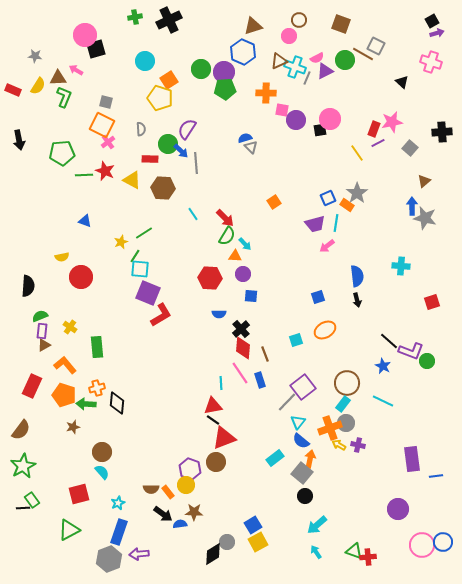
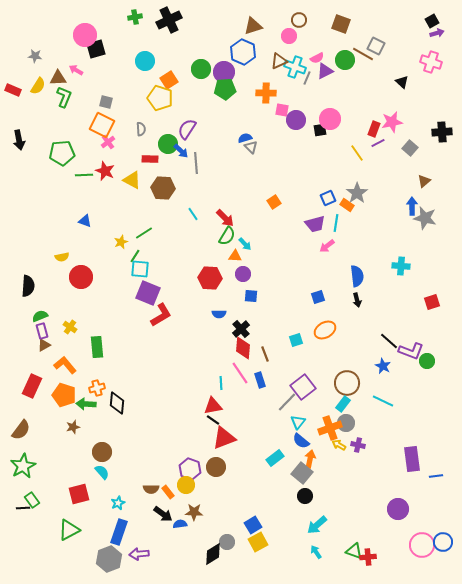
purple rectangle at (42, 331): rotated 21 degrees counterclockwise
brown circle at (216, 462): moved 5 px down
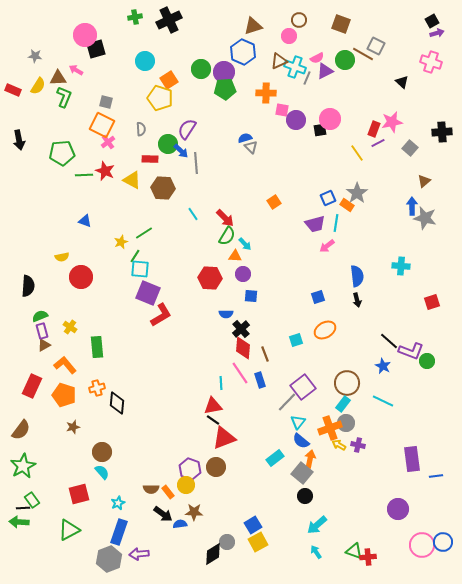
blue semicircle at (219, 314): moved 7 px right
green arrow at (86, 404): moved 67 px left, 118 px down
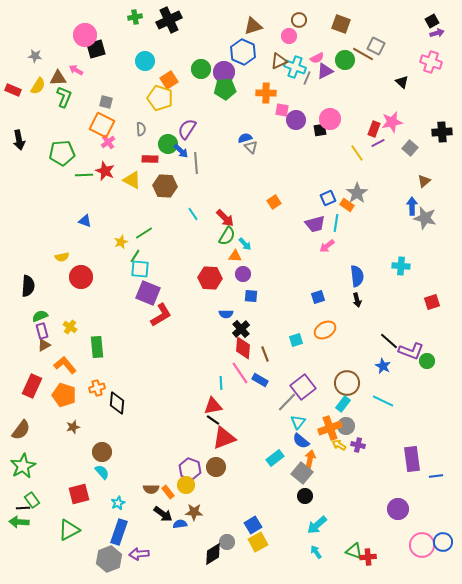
brown hexagon at (163, 188): moved 2 px right, 2 px up
blue rectangle at (260, 380): rotated 42 degrees counterclockwise
gray circle at (346, 423): moved 3 px down
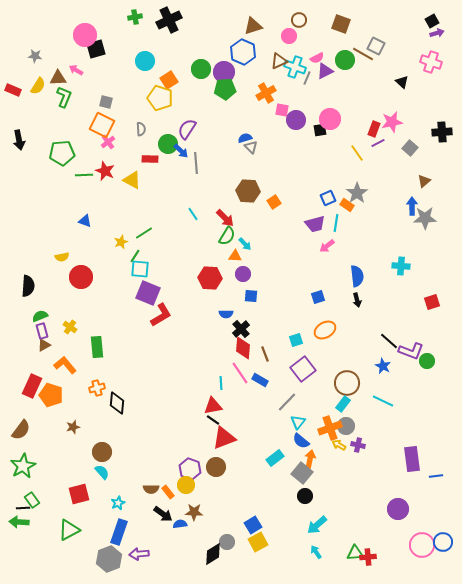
orange cross at (266, 93): rotated 30 degrees counterclockwise
brown hexagon at (165, 186): moved 83 px right, 5 px down
gray star at (425, 218): rotated 15 degrees counterclockwise
purple square at (303, 387): moved 18 px up
orange pentagon at (64, 395): moved 13 px left
green triangle at (354, 551): moved 1 px right, 2 px down; rotated 24 degrees counterclockwise
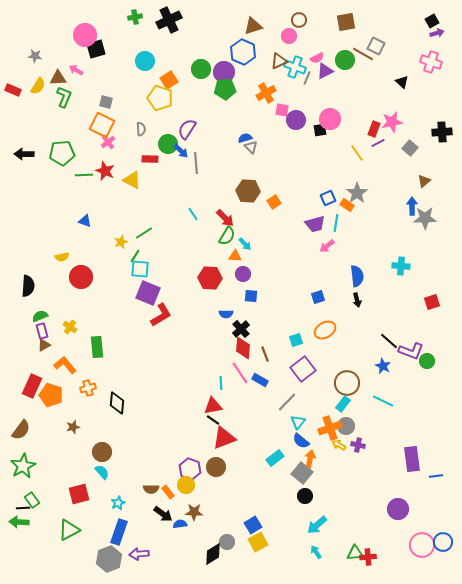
brown square at (341, 24): moved 5 px right, 2 px up; rotated 30 degrees counterclockwise
black arrow at (19, 140): moved 5 px right, 14 px down; rotated 102 degrees clockwise
orange cross at (97, 388): moved 9 px left
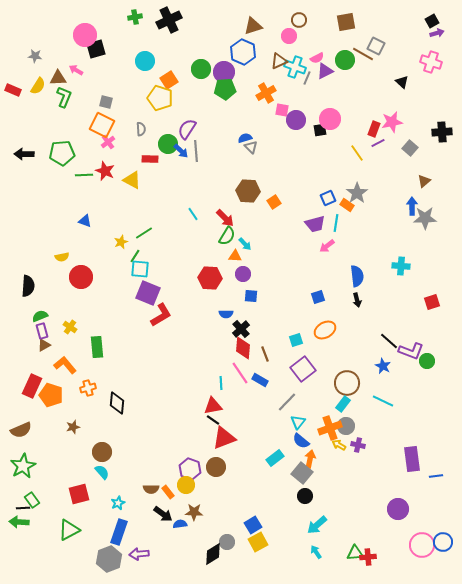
gray line at (196, 163): moved 12 px up
brown semicircle at (21, 430): rotated 30 degrees clockwise
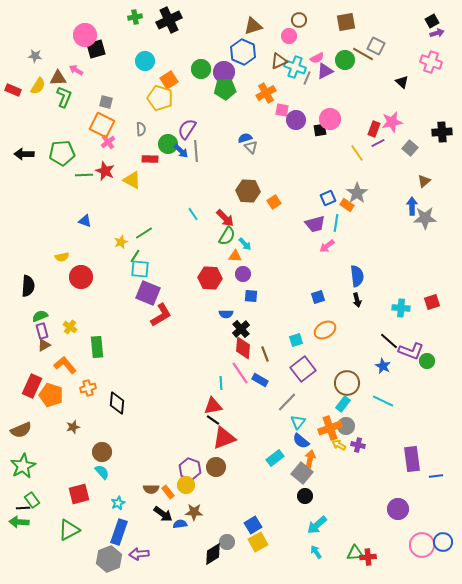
cyan cross at (401, 266): moved 42 px down
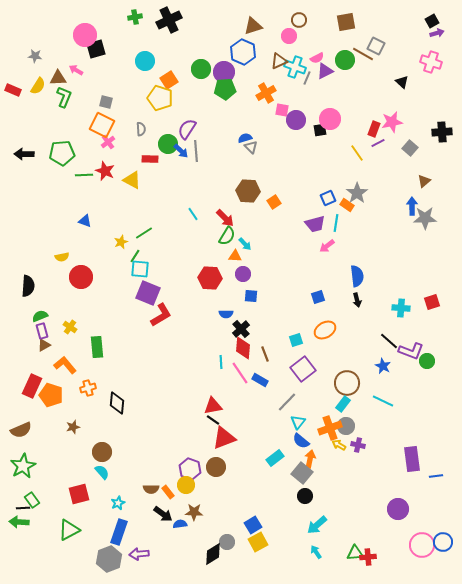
cyan line at (221, 383): moved 21 px up
